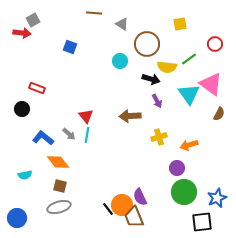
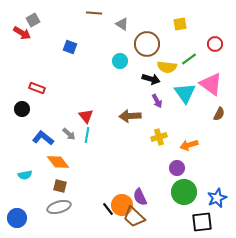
red arrow: rotated 24 degrees clockwise
cyan triangle: moved 4 px left, 1 px up
brown trapezoid: rotated 25 degrees counterclockwise
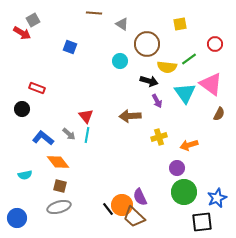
black arrow: moved 2 px left, 2 px down
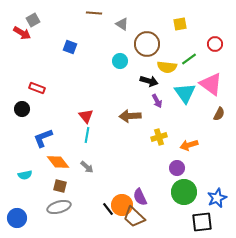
gray arrow: moved 18 px right, 33 px down
blue L-shape: rotated 60 degrees counterclockwise
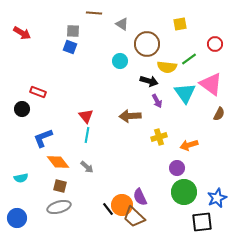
gray square: moved 40 px right, 11 px down; rotated 32 degrees clockwise
red rectangle: moved 1 px right, 4 px down
cyan semicircle: moved 4 px left, 3 px down
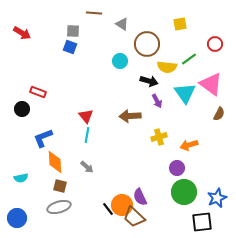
orange diamond: moved 3 px left; rotated 35 degrees clockwise
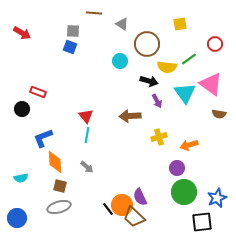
brown semicircle: rotated 72 degrees clockwise
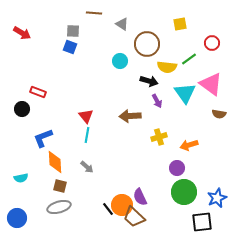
red circle: moved 3 px left, 1 px up
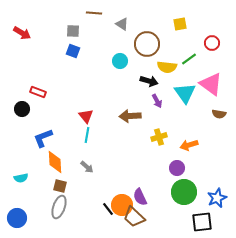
blue square: moved 3 px right, 4 px down
gray ellipse: rotated 55 degrees counterclockwise
